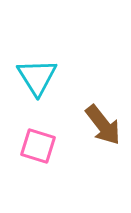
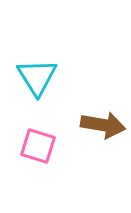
brown arrow: rotated 42 degrees counterclockwise
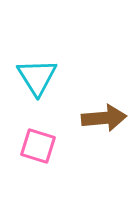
brown arrow: moved 1 px right, 7 px up; rotated 15 degrees counterclockwise
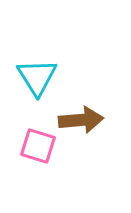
brown arrow: moved 23 px left, 2 px down
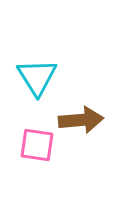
pink square: moved 1 px left, 1 px up; rotated 9 degrees counterclockwise
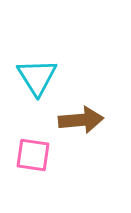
pink square: moved 4 px left, 10 px down
